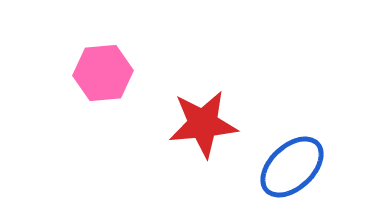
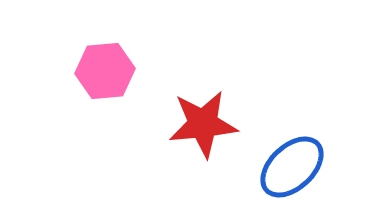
pink hexagon: moved 2 px right, 2 px up
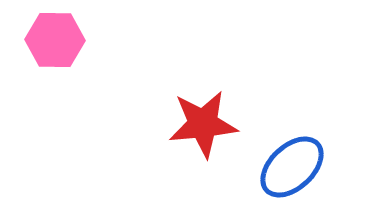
pink hexagon: moved 50 px left, 31 px up; rotated 6 degrees clockwise
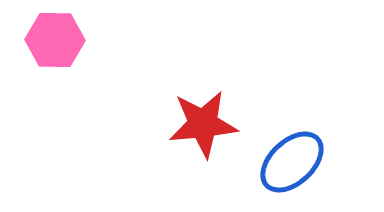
blue ellipse: moved 5 px up
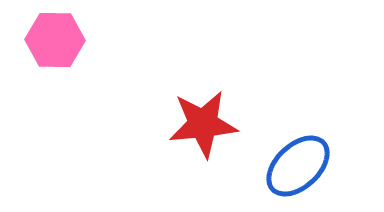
blue ellipse: moved 6 px right, 4 px down
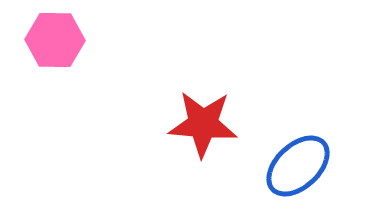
red star: rotated 10 degrees clockwise
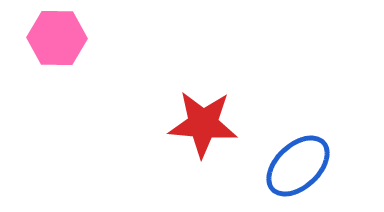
pink hexagon: moved 2 px right, 2 px up
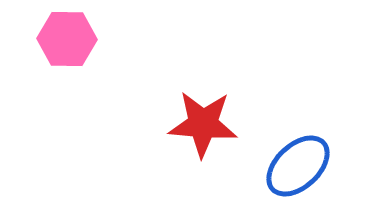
pink hexagon: moved 10 px right, 1 px down
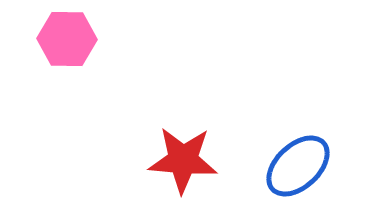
red star: moved 20 px left, 36 px down
